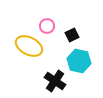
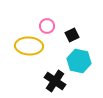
yellow ellipse: rotated 24 degrees counterclockwise
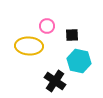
black square: rotated 24 degrees clockwise
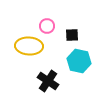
black cross: moved 7 px left
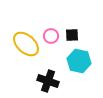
pink circle: moved 4 px right, 10 px down
yellow ellipse: moved 3 px left, 2 px up; rotated 40 degrees clockwise
black cross: rotated 15 degrees counterclockwise
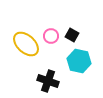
black square: rotated 32 degrees clockwise
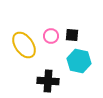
black square: rotated 24 degrees counterclockwise
yellow ellipse: moved 2 px left, 1 px down; rotated 12 degrees clockwise
black cross: rotated 15 degrees counterclockwise
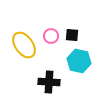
black cross: moved 1 px right, 1 px down
